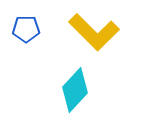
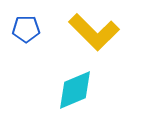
cyan diamond: rotated 24 degrees clockwise
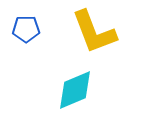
yellow L-shape: rotated 24 degrees clockwise
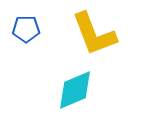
yellow L-shape: moved 2 px down
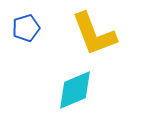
blue pentagon: moved 1 px up; rotated 16 degrees counterclockwise
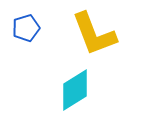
cyan diamond: rotated 9 degrees counterclockwise
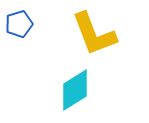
blue pentagon: moved 7 px left, 4 px up
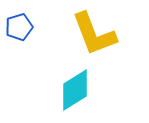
blue pentagon: moved 3 px down
